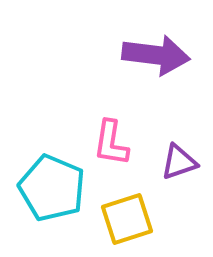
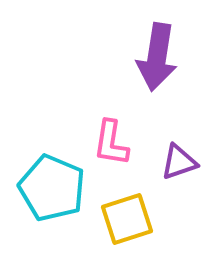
purple arrow: moved 1 px right, 2 px down; rotated 92 degrees clockwise
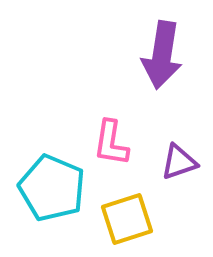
purple arrow: moved 5 px right, 2 px up
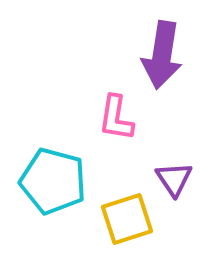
pink L-shape: moved 5 px right, 25 px up
purple triangle: moved 5 px left, 17 px down; rotated 45 degrees counterclockwise
cyan pentagon: moved 1 px right, 7 px up; rotated 8 degrees counterclockwise
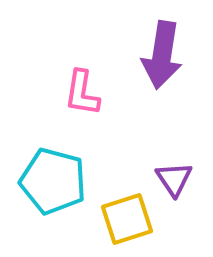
pink L-shape: moved 34 px left, 25 px up
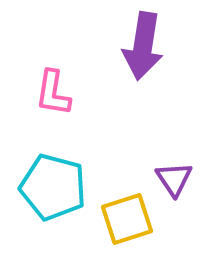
purple arrow: moved 19 px left, 9 px up
pink L-shape: moved 29 px left
cyan pentagon: moved 6 px down
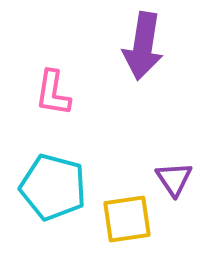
yellow square: rotated 10 degrees clockwise
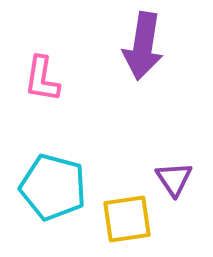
pink L-shape: moved 11 px left, 14 px up
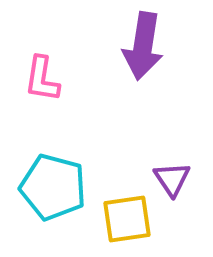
purple triangle: moved 2 px left
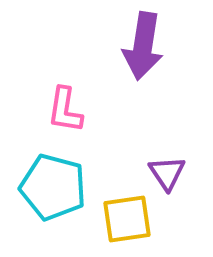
pink L-shape: moved 23 px right, 31 px down
purple triangle: moved 5 px left, 6 px up
